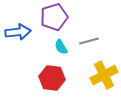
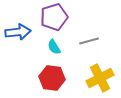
cyan semicircle: moved 7 px left
yellow cross: moved 4 px left, 3 px down
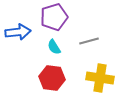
yellow cross: rotated 36 degrees clockwise
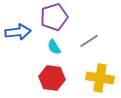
gray line: rotated 18 degrees counterclockwise
